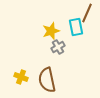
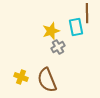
brown line: rotated 24 degrees counterclockwise
brown semicircle: rotated 10 degrees counterclockwise
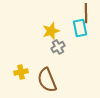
brown line: moved 1 px left
cyan rectangle: moved 4 px right, 1 px down
yellow cross: moved 5 px up; rotated 32 degrees counterclockwise
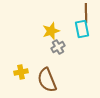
cyan rectangle: moved 2 px right, 1 px down
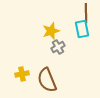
yellow cross: moved 1 px right, 2 px down
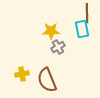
brown line: moved 1 px right
yellow star: rotated 18 degrees clockwise
